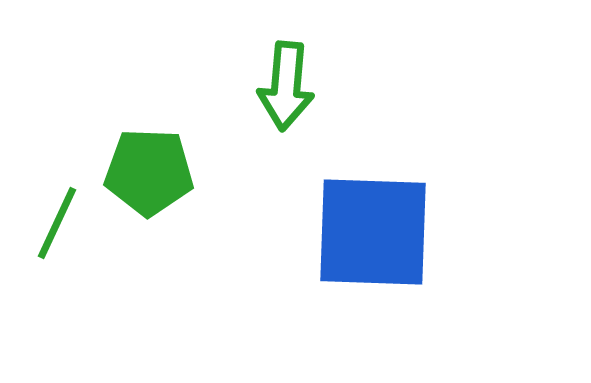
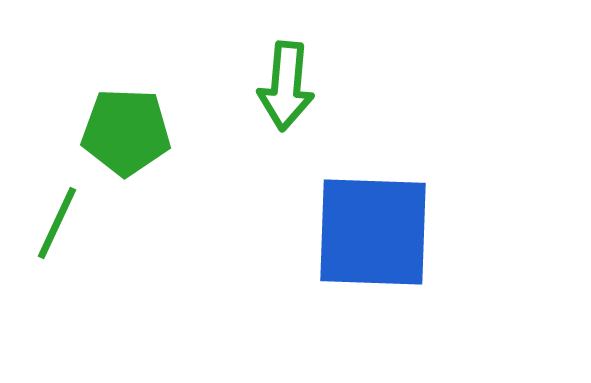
green pentagon: moved 23 px left, 40 px up
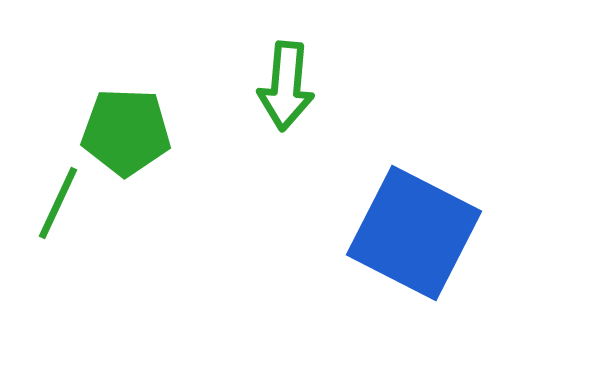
green line: moved 1 px right, 20 px up
blue square: moved 41 px right, 1 px down; rotated 25 degrees clockwise
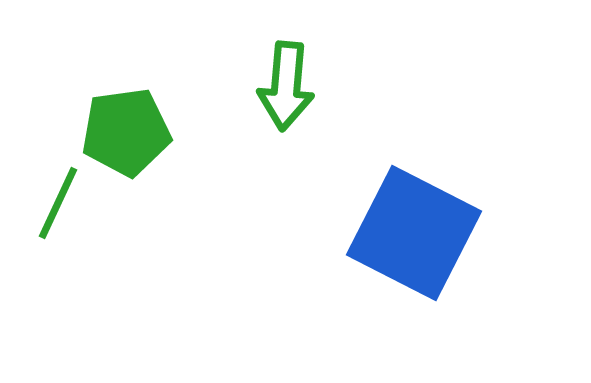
green pentagon: rotated 10 degrees counterclockwise
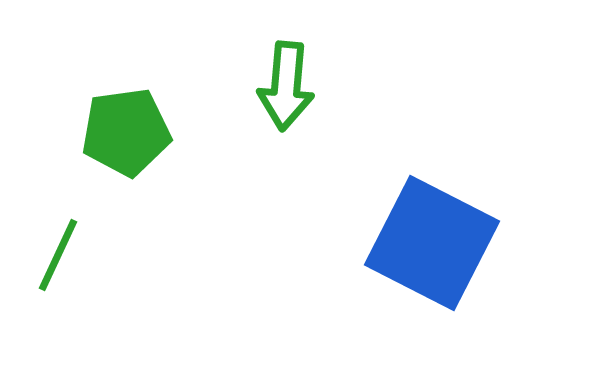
green line: moved 52 px down
blue square: moved 18 px right, 10 px down
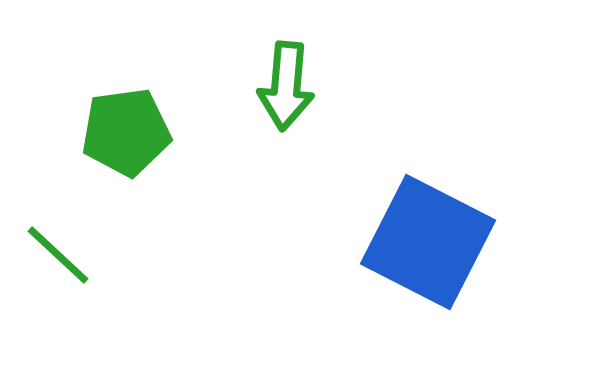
blue square: moved 4 px left, 1 px up
green line: rotated 72 degrees counterclockwise
